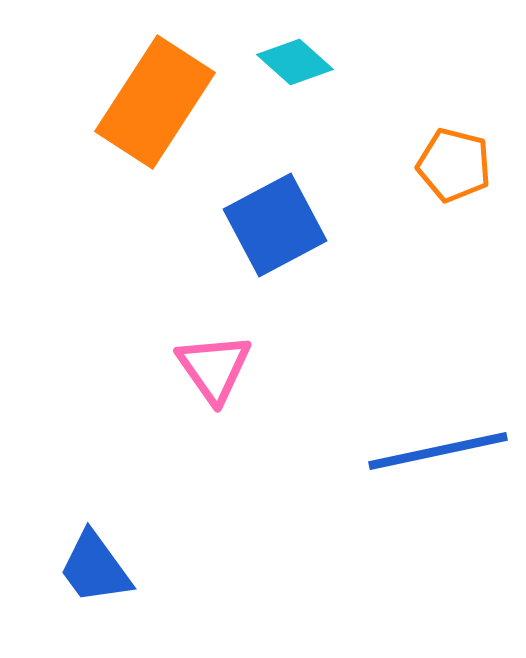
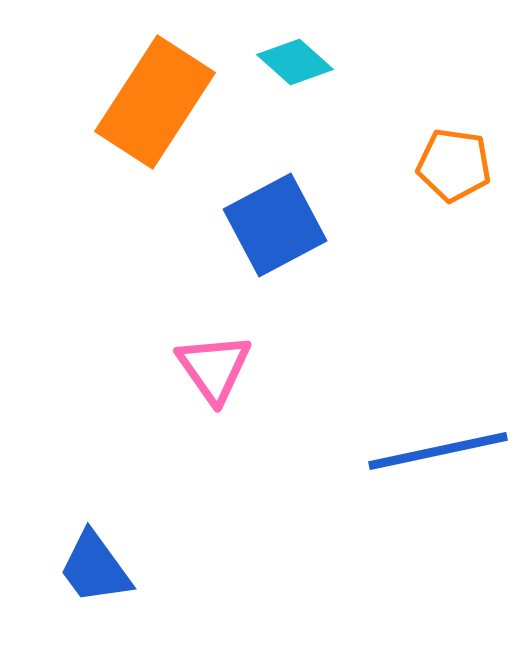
orange pentagon: rotated 6 degrees counterclockwise
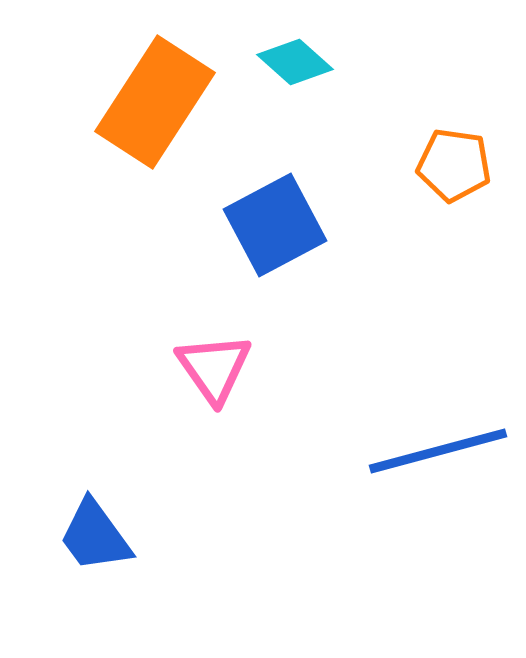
blue line: rotated 3 degrees counterclockwise
blue trapezoid: moved 32 px up
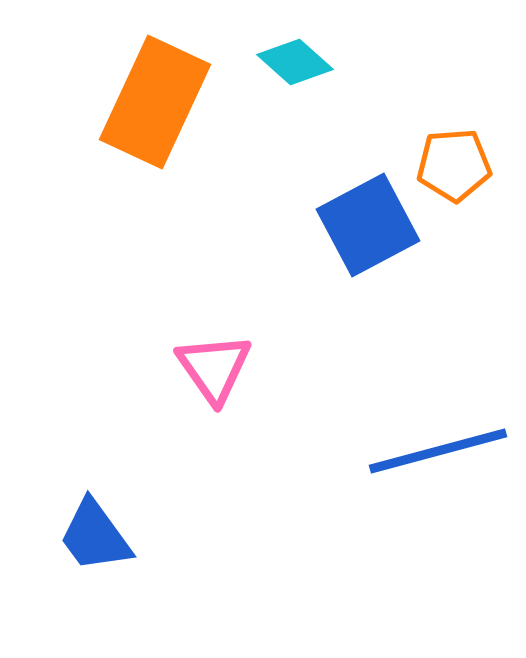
orange rectangle: rotated 8 degrees counterclockwise
orange pentagon: rotated 12 degrees counterclockwise
blue square: moved 93 px right
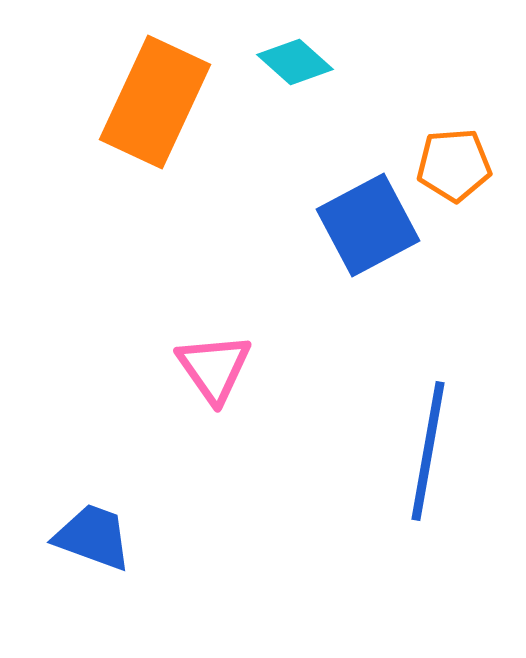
blue line: moved 10 px left; rotated 65 degrees counterclockwise
blue trapezoid: moved 2 px left, 1 px down; rotated 146 degrees clockwise
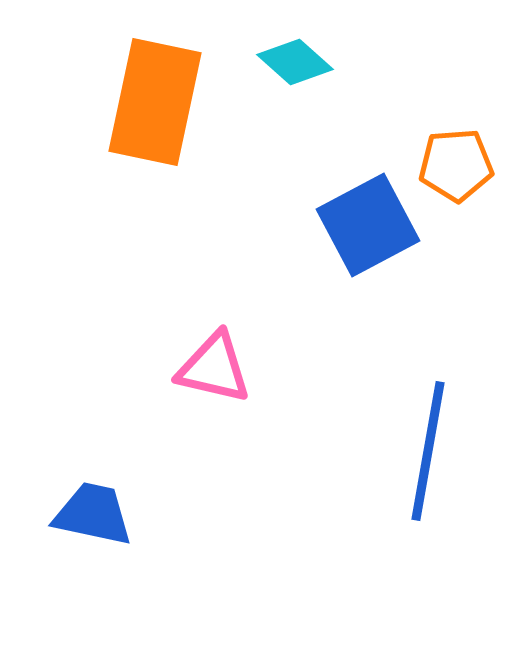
orange rectangle: rotated 13 degrees counterclockwise
orange pentagon: moved 2 px right
pink triangle: rotated 42 degrees counterclockwise
blue trapezoid: moved 23 px up; rotated 8 degrees counterclockwise
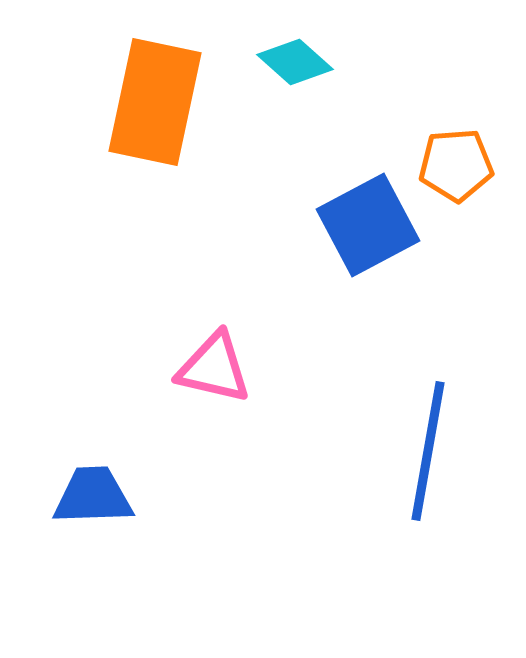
blue trapezoid: moved 18 px up; rotated 14 degrees counterclockwise
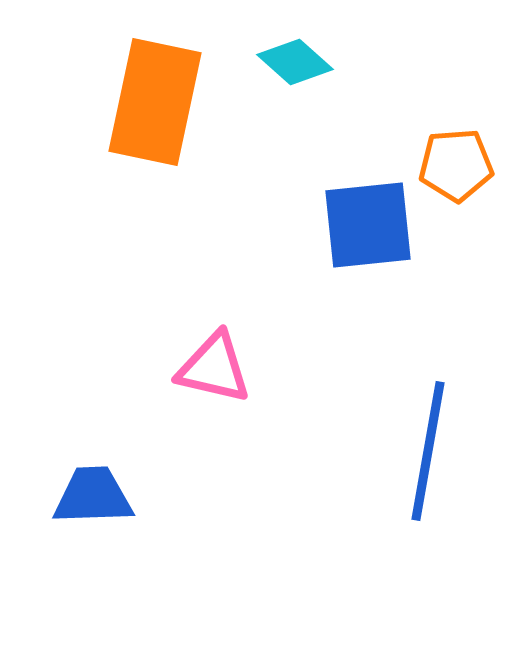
blue square: rotated 22 degrees clockwise
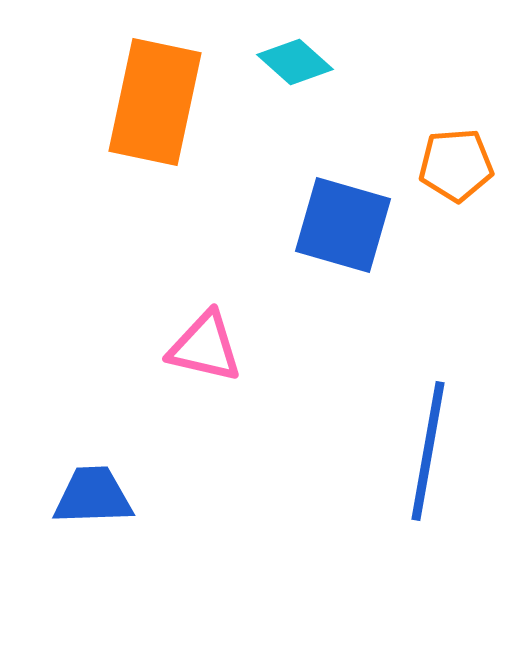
blue square: moved 25 px left; rotated 22 degrees clockwise
pink triangle: moved 9 px left, 21 px up
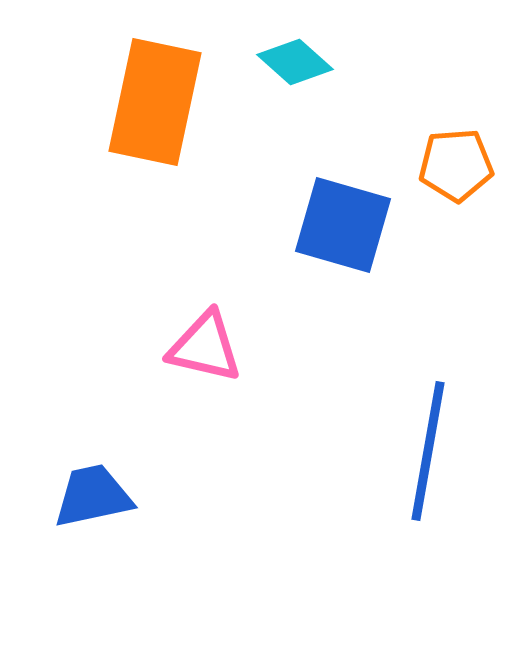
blue trapezoid: rotated 10 degrees counterclockwise
